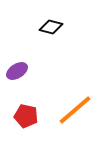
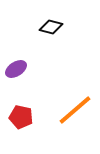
purple ellipse: moved 1 px left, 2 px up
red pentagon: moved 5 px left, 1 px down
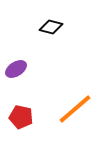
orange line: moved 1 px up
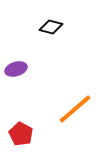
purple ellipse: rotated 15 degrees clockwise
red pentagon: moved 17 px down; rotated 15 degrees clockwise
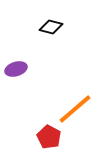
red pentagon: moved 28 px right, 3 px down
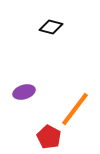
purple ellipse: moved 8 px right, 23 px down
orange line: rotated 12 degrees counterclockwise
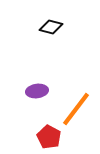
purple ellipse: moved 13 px right, 1 px up; rotated 10 degrees clockwise
orange line: moved 1 px right
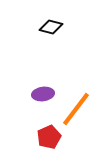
purple ellipse: moved 6 px right, 3 px down
red pentagon: rotated 20 degrees clockwise
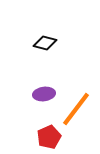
black diamond: moved 6 px left, 16 px down
purple ellipse: moved 1 px right
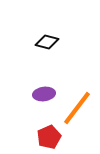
black diamond: moved 2 px right, 1 px up
orange line: moved 1 px right, 1 px up
